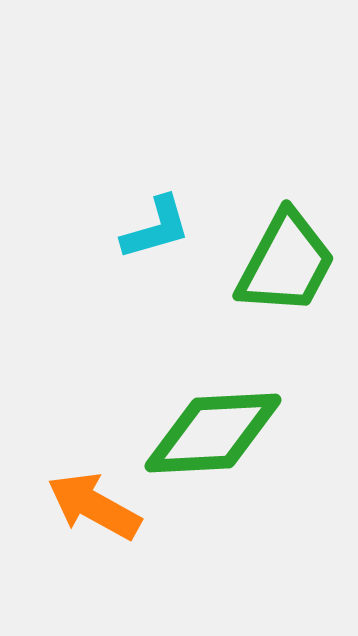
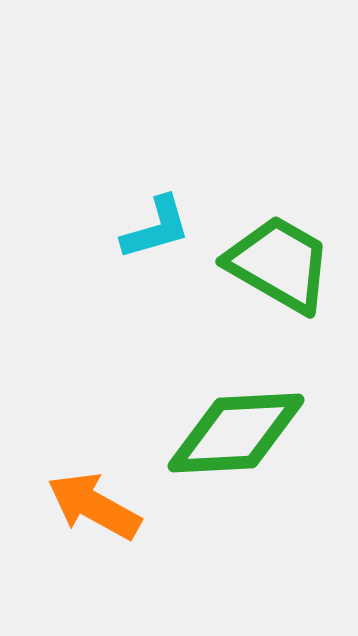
green trapezoid: moved 7 px left, 1 px down; rotated 88 degrees counterclockwise
green diamond: moved 23 px right
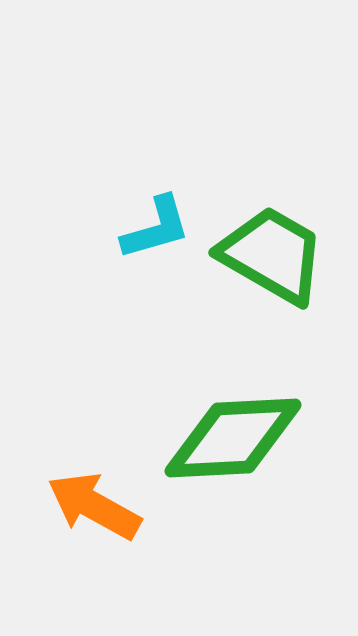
green trapezoid: moved 7 px left, 9 px up
green diamond: moved 3 px left, 5 px down
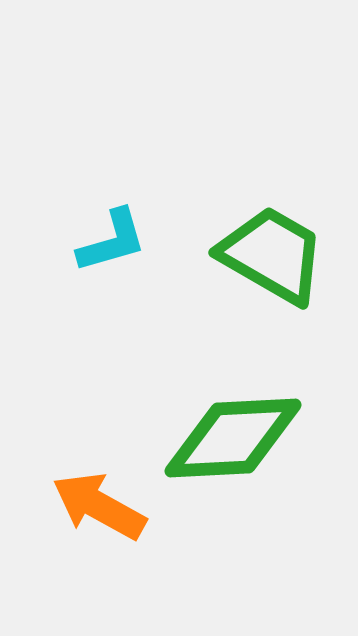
cyan L-shape: moved 44 px left, 13 px down
orange arrow: moved 5 px right
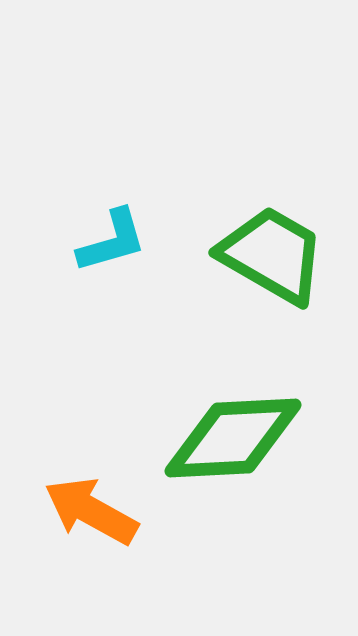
orange arrow: moved 8 px left, 5 px down
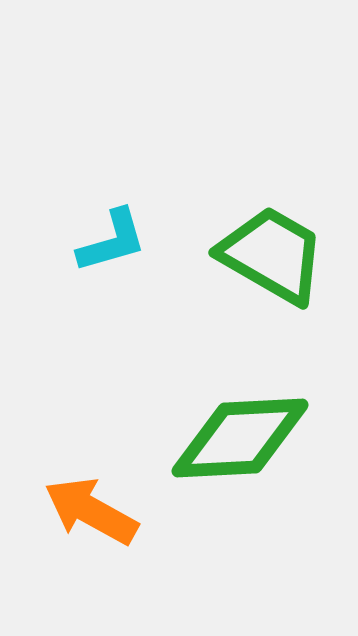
green diamond: moved 7 px right
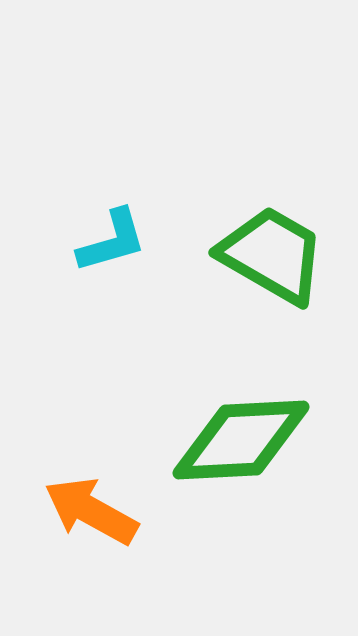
green diamond: moved 1 px right, 2 px down
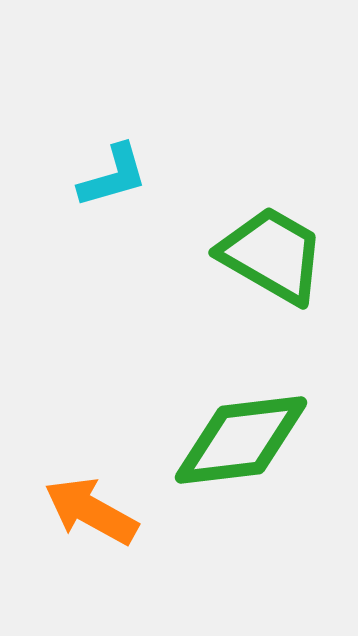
cyan L-shape: moved 1 px right, 65 px up
green diamond: rotated 4 degrees counterclockwise
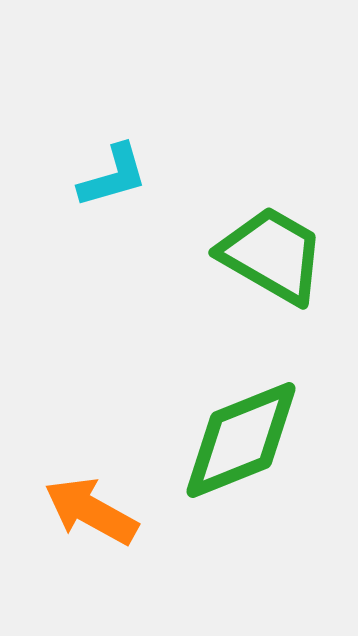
green diamond: rotated 15 degrees counterclockwise
